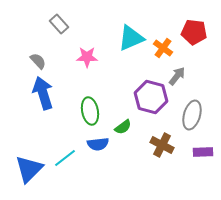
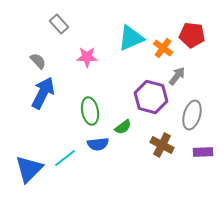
red pentagon: moved 2 px left, 3 px down
blue arrow: rotated 44 degrees clockwise
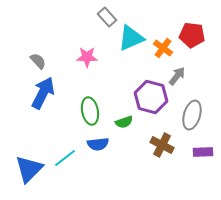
gray rectangle: moved 48 px right, 7 px up
green semicircle: moved 1 px right, 5 px up; rotated 18 degrees clockwise
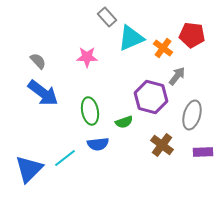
blue arrow: rotated 100 degrees clockwise
brown cross: rotated 10 degrees clockwise
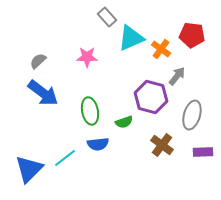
orange cross: moved 2 px left, 1 px down
gray semicircle: rotated 90 degrees counterclockwise
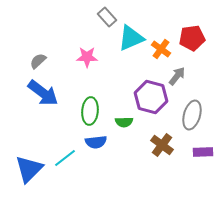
red pentagon: moved 3 px down; rotated 15 degrees counterclockwise
green ellipse: rotated 16 degrees clockwise
green semicircle: rotated 18 degrees clockwise
blue semicircle: moved 2 px left, 2 px up
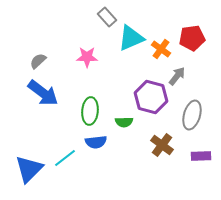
purple rectangle: moved 2 px left, 4 px down
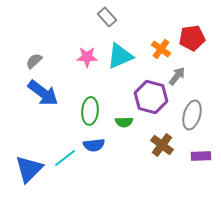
cyan triangle: moved 11 px left, 18 px down
gray semicircle: moved 4 px left
blue semicircle: moved 2 px left, 3 px down
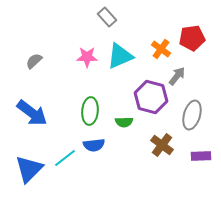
blue arrow: moved 11 px left, 20 px down
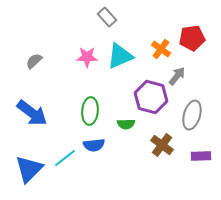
green semicircle: moved 2 px right, 2 px down
